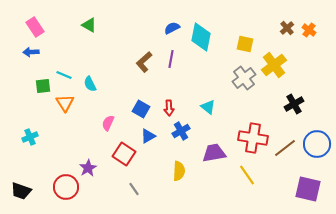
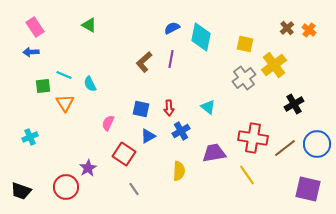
blue square: rotated 18 degrees counterclockwise
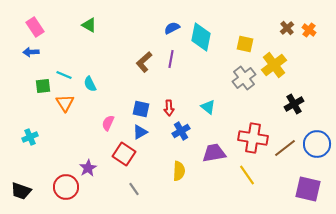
blue triangle: moved 8 px left, 4 px up
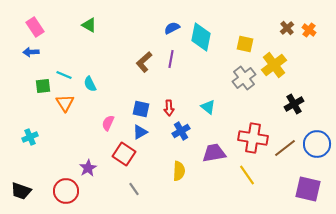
red circle: moved 4 px down
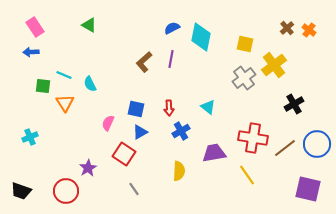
green square: rotated 14 degrees clockwise
blue square: moved 5 px left
